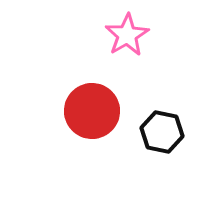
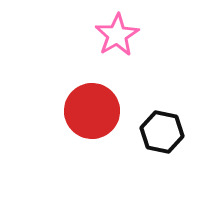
pink star: moved 10 px left
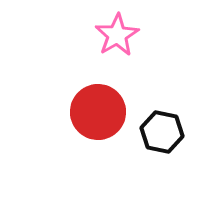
red circle: moved 6 px right, 1 px down
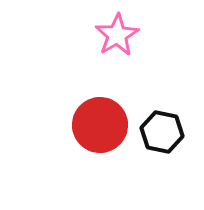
red circle: moved 2 px right, 13 px down
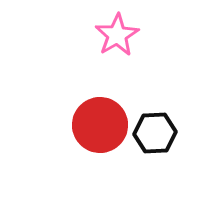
black hexagon: moved 7 px left, 1 px down; rotated 15 degrees counterclockwise
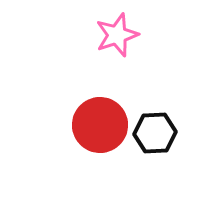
pink star: rotated 12 degrees clockwise
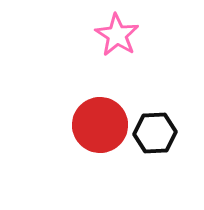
pink star: rotated 21 degrees counterclockwise
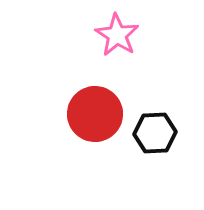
red circle: moved 5 px left, 11 px up
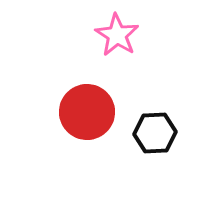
red circle: moved 8 px left, 2 px up
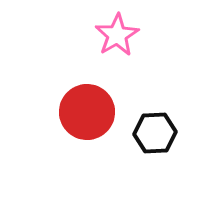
pink star: rotated 9 degrees clockwise
